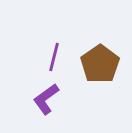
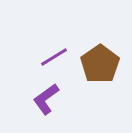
purple line: rotated 44 degrees clockwise
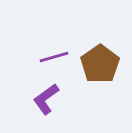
purple line: rotated 16 degrees clockwise
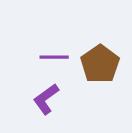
purple line: rotated 16 degrees clockwise
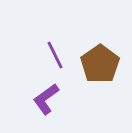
purple line: moved 1 px right, 2 px up; rotated 64 degrees clockwise
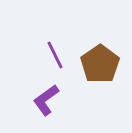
purple L-shape: moved 1 px down
